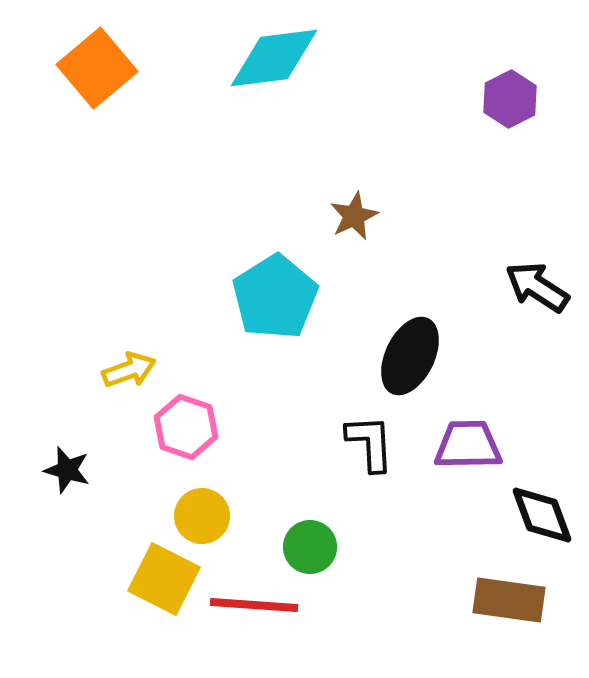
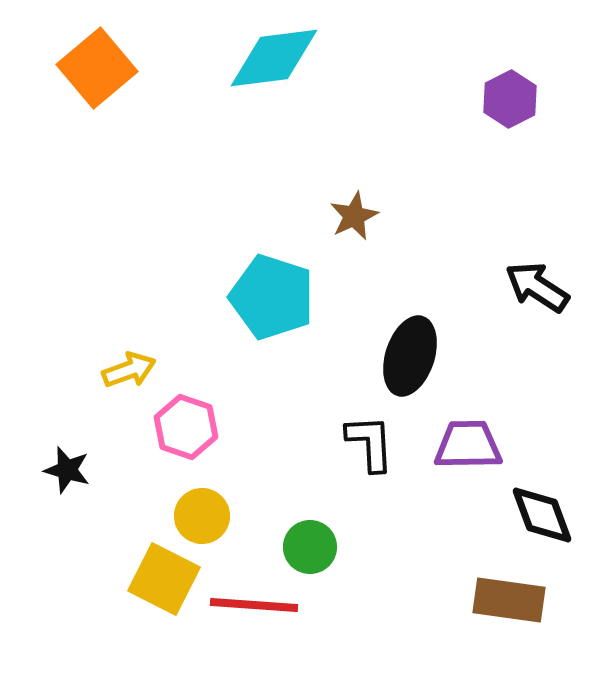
cyan pentagon: moved 3 px left; rotated 22 degrees counterclockwise
black ellipse: rotated 8 degrees counterclockwise
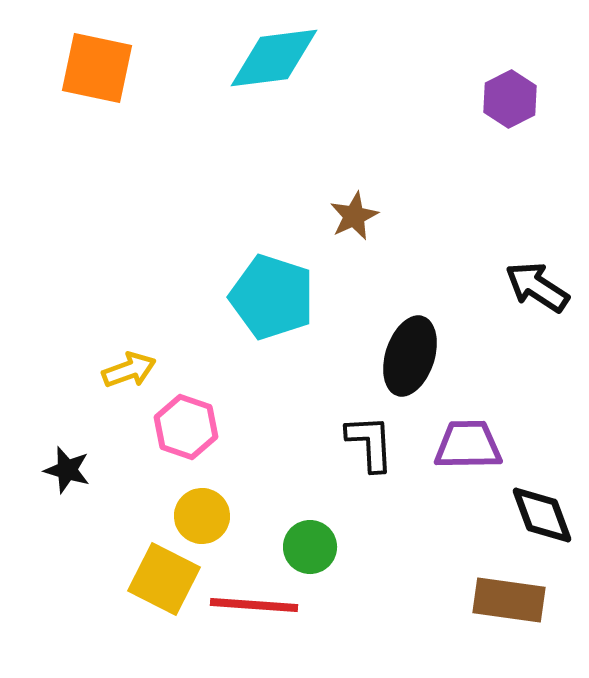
orange square: rotated 38 degrees counterclockwise
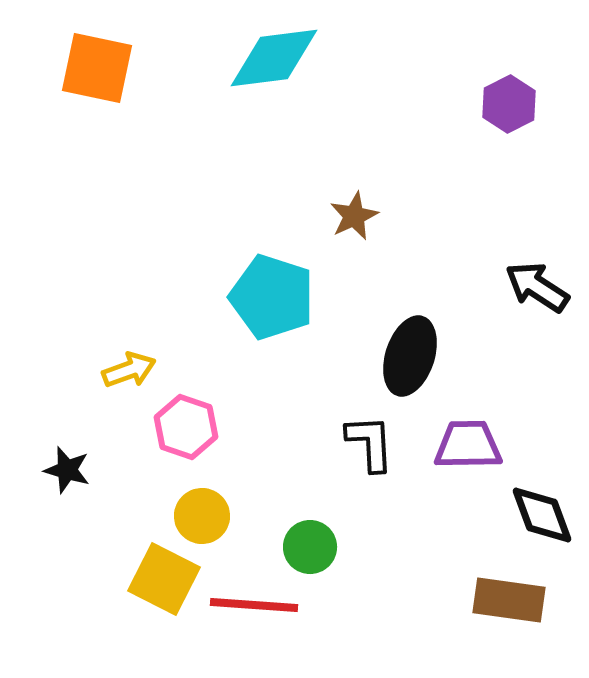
purple hexagon: moved 1 px left, 5 px down
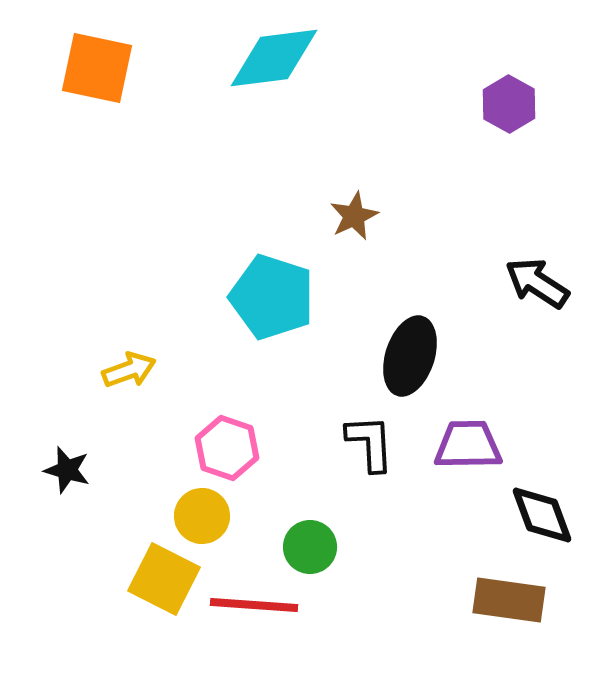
purple hexagon: rotated 4 degrees counterclockwise
black arrow: moved 4 px up
pink hexagon: moved 41 px right, 21 px down
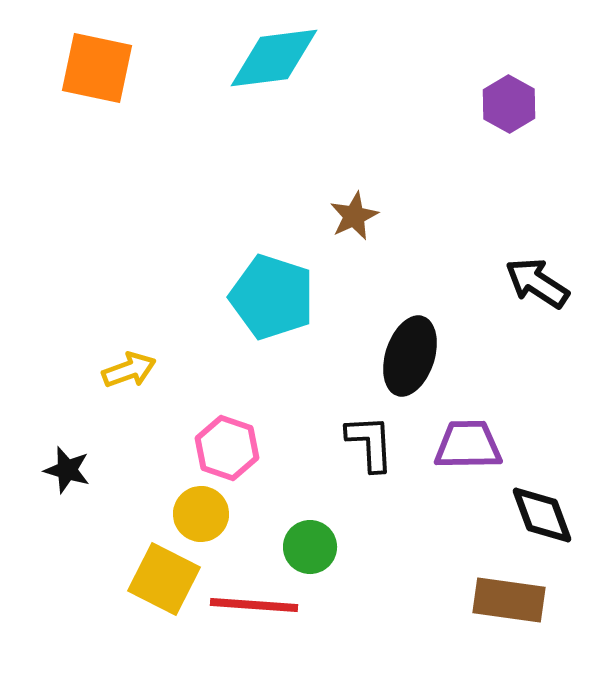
yellow circle: moved 1 px left, 2 px up
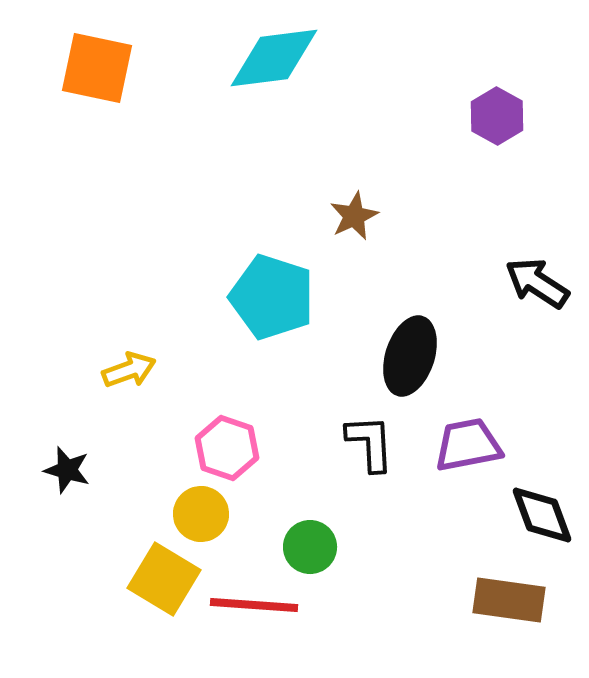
purple hexagon: moved 12 px left, 12 px down
purple trapezoid: rotated 10 degrees counterclockwise
yellow square: rotated 4 degrees clockwise
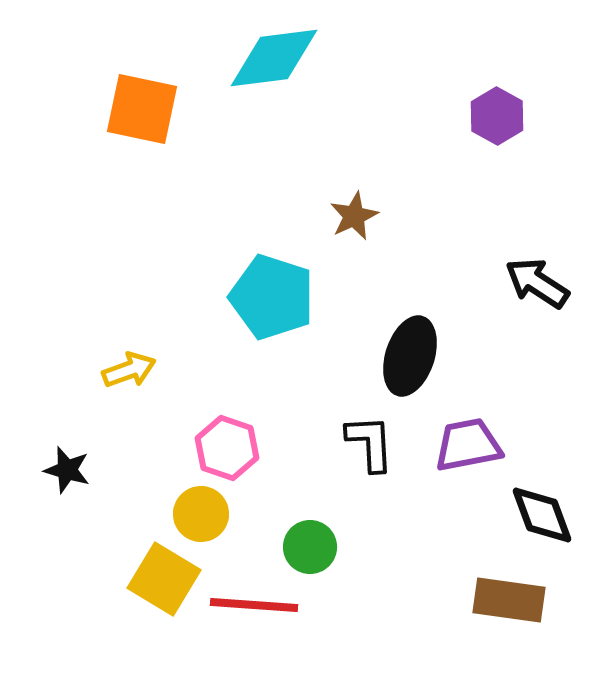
orange square: moved 45 px right, 41 px down
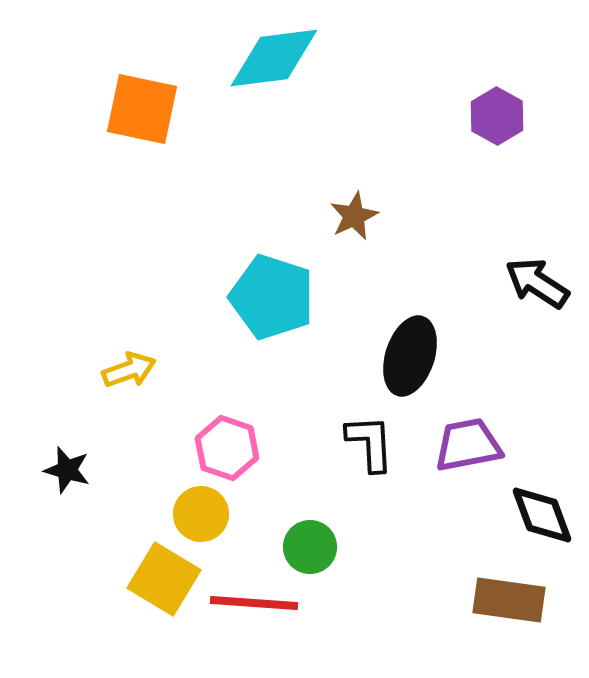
red line: moved 2 px up
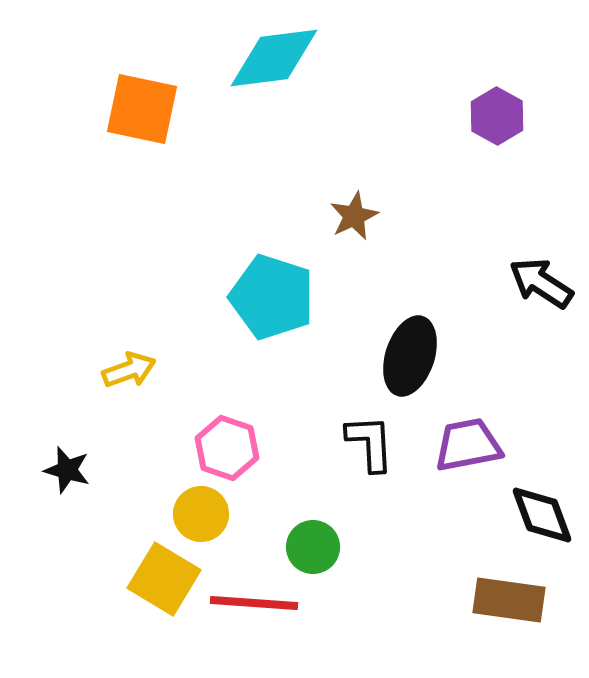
black arrow: moved 4 px right
green circle: moved 3 px right
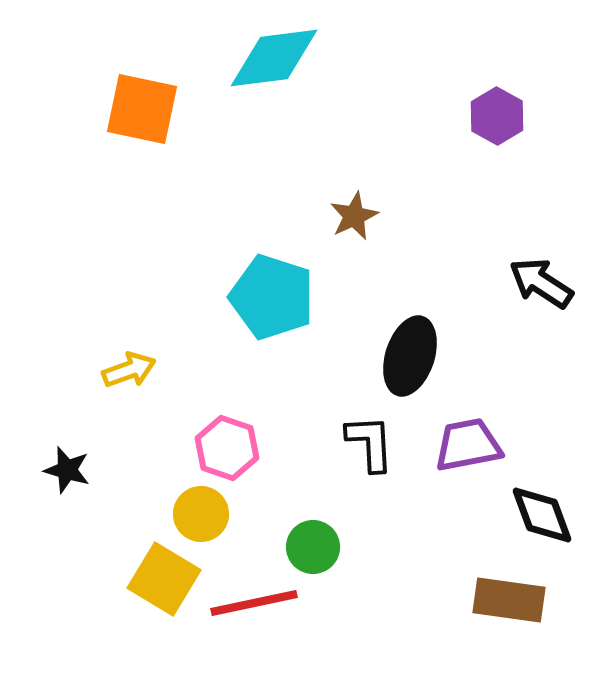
red line: rotated 16 degrees counterclockwise
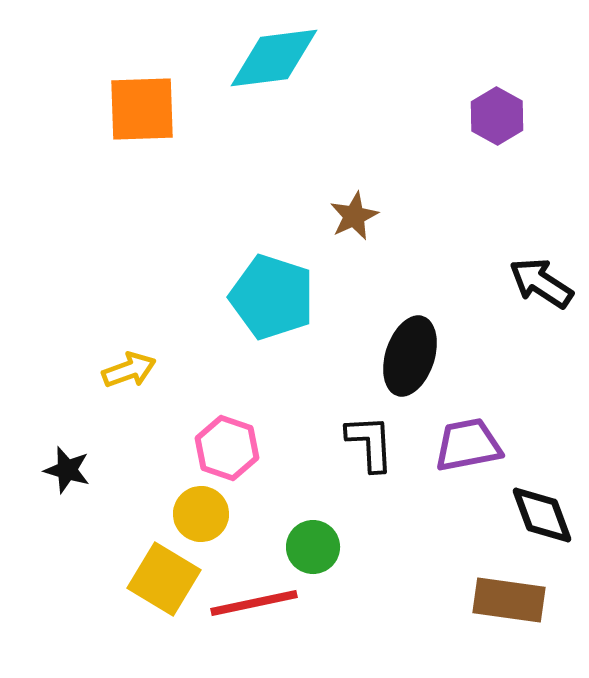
orange square: rotated 14 degrees counterclockwise
